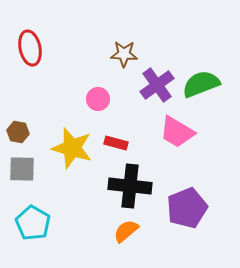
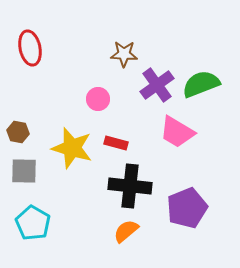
gray square: moved 2 px right, 2 px down
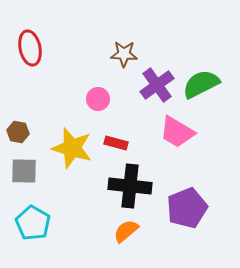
green semicircle: rotated 6 degrees counterclockwise
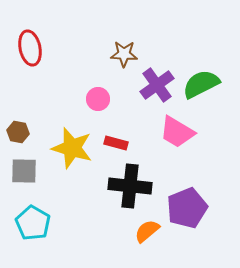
orange semicircle: moved 21 px right
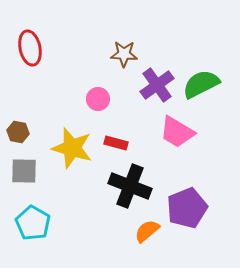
black cross: rotated 15 degrees clockwise
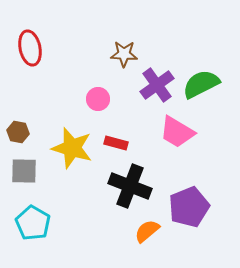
purple pentagon: moved 2 px right, 1 px up
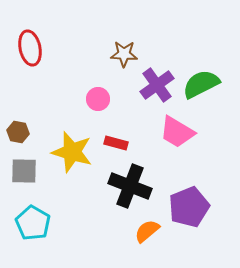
yellow star: moved 4 px down
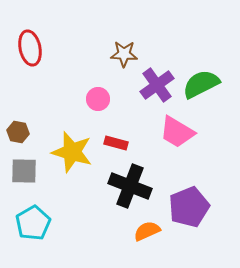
cyan pentagon: rotated 12 degrees clockwise
orange semicircle: rotated 16 degrees clockwise
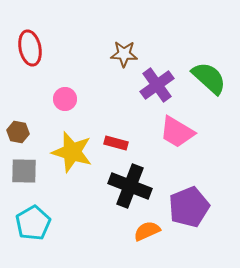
green semicircle: moved 8 px right, 6 px up; rotated 69 degrees clockwise
pink circle: moved 33 px left
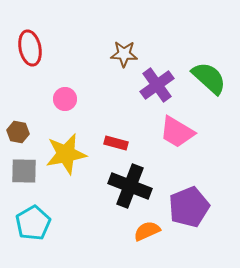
yellow star: moved 6 px left, 2 px down; rotated 27 degrees counterclockwise
